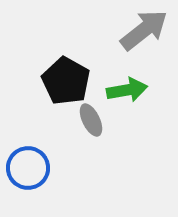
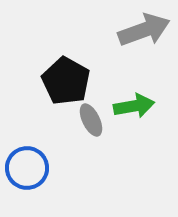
gray arrow: rotated 18 degrees clockwise
green arrow: moved 7 px right, 16 px down
blue circle: moved 1 px left
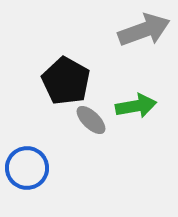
green arrow: moved 2 px right
gray ellipse: rotated 20 degrees counterclockwise
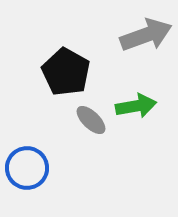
gray arrow: moved 2 px right, 5 px down
black pentagon: moved 9 px up
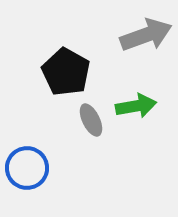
gray ellipse: rotated 20 degrees clockwise
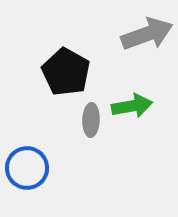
gray arrow: moved 1 px right, 1 px up
green arrow: moved 4 px left
gray ellipse: rotated 28 degrees clockwise
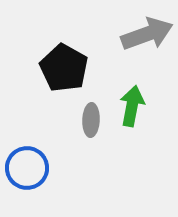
black pentagon: moved 2 px left, 4 px up
green arrow: rotated 69 degrees counterclockwise
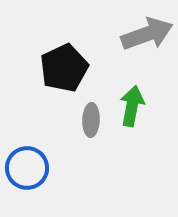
black pentagon: rotated 18 degrees clockwise
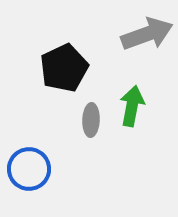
blue circle: moved 2 px right, 1 px down
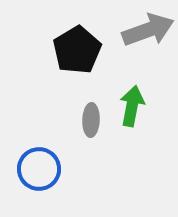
gray arrow: moved 1 px right, 4 px up
black pentagon: moved 13 px right, 18 px up; rotated 6 degrees counterclockwise
blue circle: moved 10 px right
